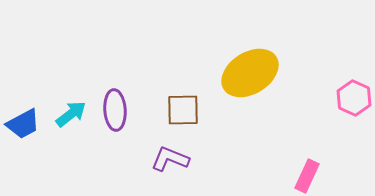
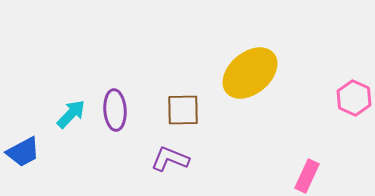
yellow ellipse: rotated 8 degrees counterclockwise
cyan arrow: rotated 8 degrees counterclockwise
blue trapezoid: moved 28 px down
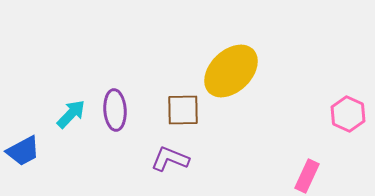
yellow ellipse: moved 19 px left, 2 px up; rotated 4 degrees counterclockwise
pink hexagon: moved 6 px left, 16 px down
blue trapezoid: moved 1 px up
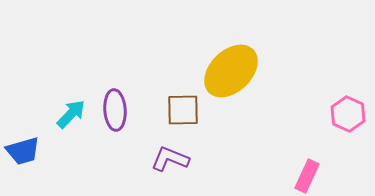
blue trapezoid: rotated 12 degrees clockwise
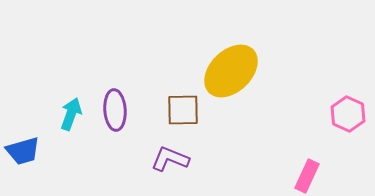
cyan arrow: rotated 24 degrees counterclockwise
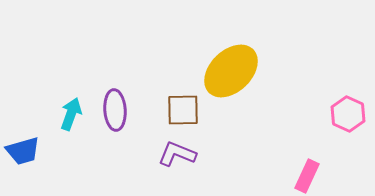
purple L-shape: moved 7 px right, 5 px up
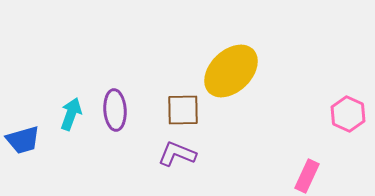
blue trapezoid: moved 11 px up
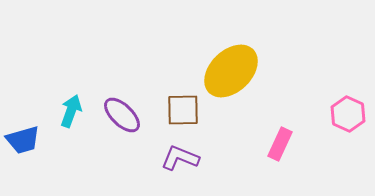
purple ellipse: moved 7 px right, 5 px down; rotated 42 degrees counterclockwise
cyan arrow: moved 3 px up
purple L-shape: moved 3 px right, 4 px down
pink rectangle: moved 27 px left, 32 px up
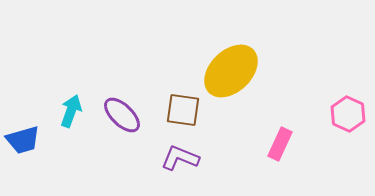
brown square: rotated 9 degrees clockwise
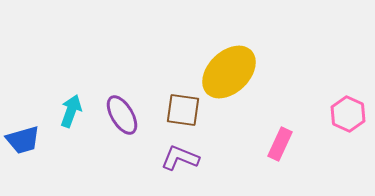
yellow ellipse: moved 2 px left, 1 px down
purple ellipse: rotated 15 degrees clockwise
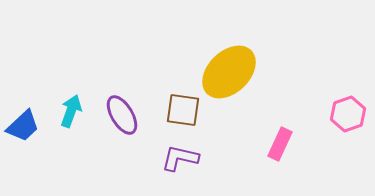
pink hexagon: rotated 16 degrees clockwise
blue trapezoid: moved 14 px up; rotated 27 degrees counterclockwise
purple L-shape: rotated 9 degrees counterclockwise
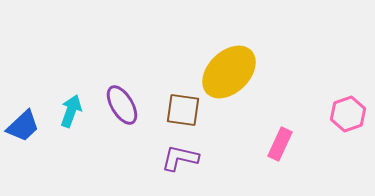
purple ellipse: moved 10 px up
